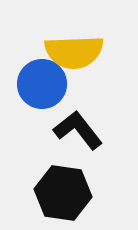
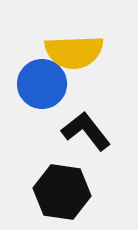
black L-shape: moved 8 px right, 1 px down
black hexagon: moved 1 px left, 1 px up
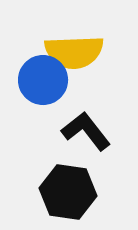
blue circle: moved 1 px right, 4 px up
black hexagon: moved 6 px right
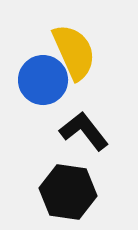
yellow semicircle: rotated 112 degrees counterclockwise
black L-shape: moved 2 px left
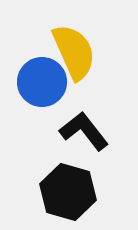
blue circle: moved 1 px left, 2 px down
black hexagon: rotated 8 degrees clockwise
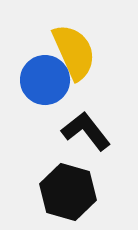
blue circle: moved 3 px right, 2 px up
black L-shape: moved 2 px right
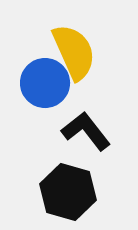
blue circle: moved 3 px down
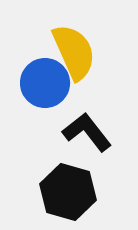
black L-shape: moved 1 px right, 1 px down
